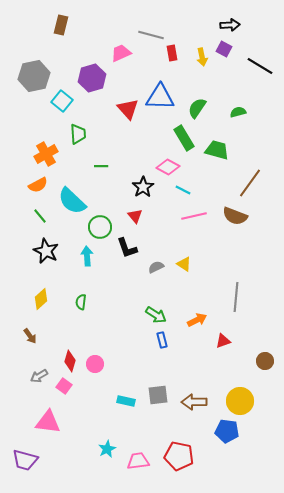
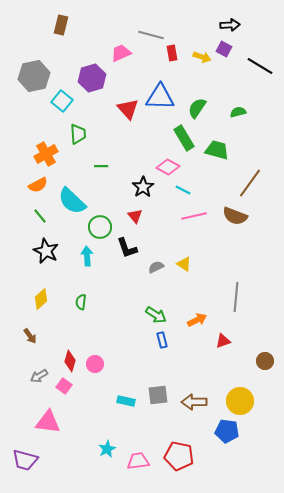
yellow arrow at (202, 57): rotated 60 degrees counterclockwise
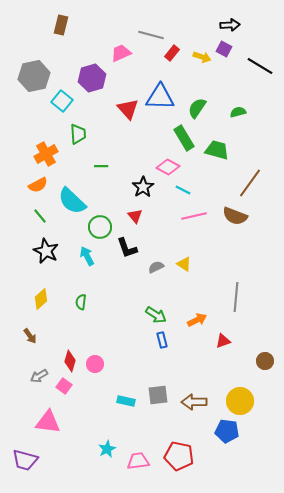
red rectangle at (172, 53): rotated 49 degrees clockwise
cyan arrow at (87, 256): rotated 24 degrees counterclockwise
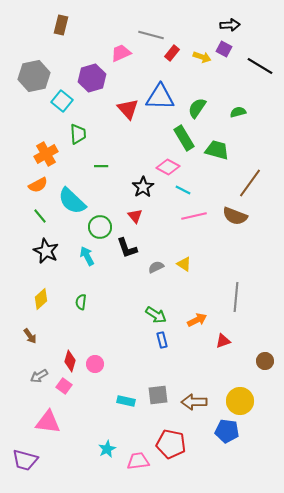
red pentagon at (179, 456): moved 8 px left, 12 px up
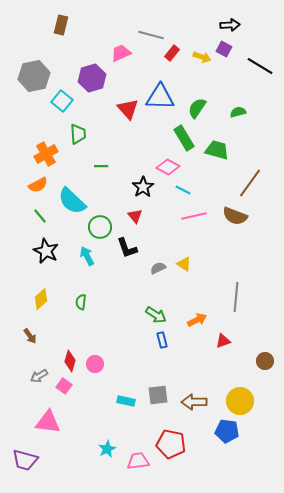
gray semicircle at (156, 267): moved 2 px right, 1 px down
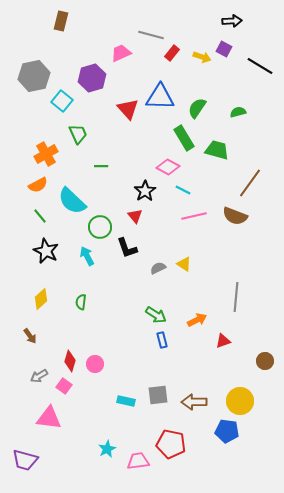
brown rectangle at (61, 25): moved 4 px up
black arrow at (230, 25): moved 2 px right, 4 px up
green trapezoid at (78, 134): rotated 20 degrees counterclockwise
black star at (143, 187): moved 2 px right, 4 px down
pink triangle at (48, 422): moved 1 px right, 4 px up
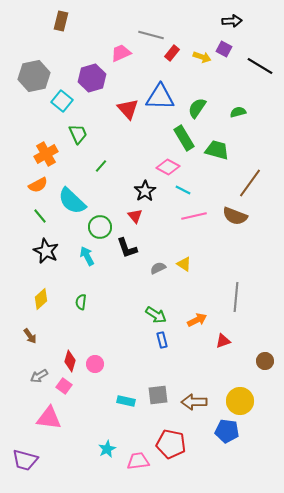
green line at (101, 166): rotated 48 degrees counterclockwise
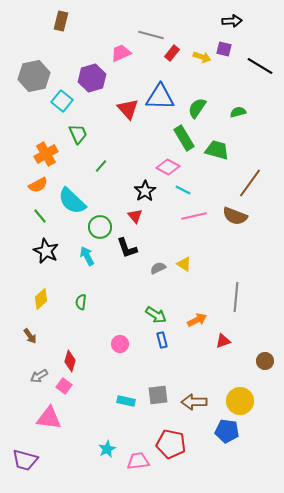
purple square at (224, 49): rotated 14 degrees counterclockwise
pink circle at (95, 364): moved 25 px right, 20 px up
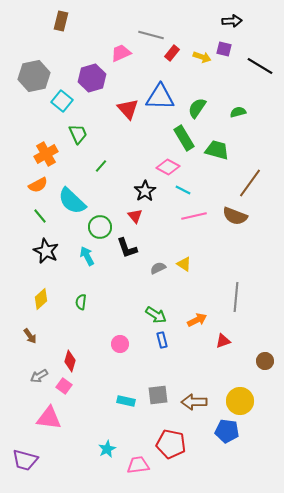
pink trapezoid at (138, 461): moved 4 px down
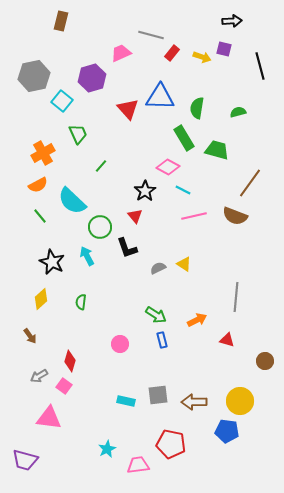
black line at (260, 66): rotated 44 degrees clockwise
green semicircle at (197, 108): rotated 25 degrees counterclockwise
orange cross at (46, 154): moved 3 px left, 1 px up
black star at (46, 251): moved 6 px right, 11 px down
red triangle at (223, 341): moved 4 px right, 1 px up; rotated 35 degrees clockwise
